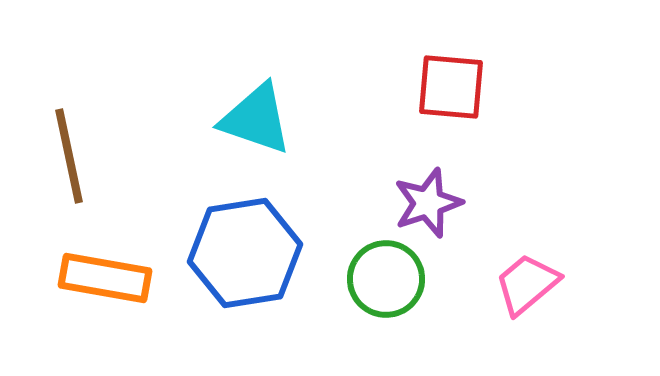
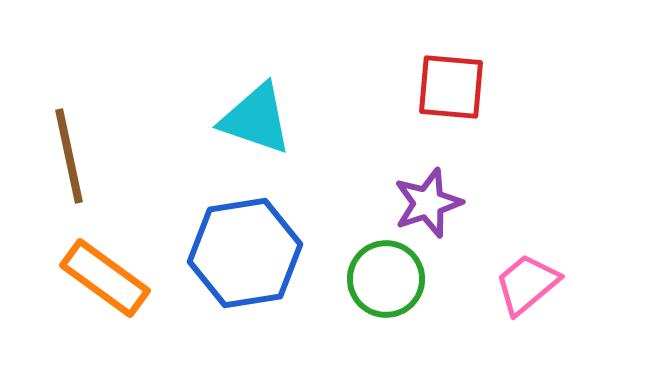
orange rectangle: rotated 26 degrees clockwise
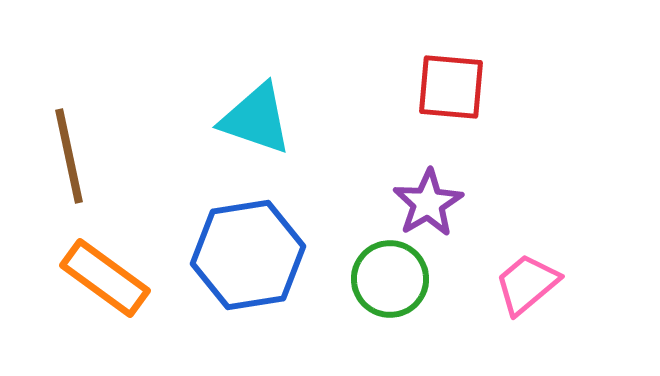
purple star: rotated 12 degrees counterclockwise
blue hexagon: moved 3 px right, 2 px down
green circle: moved 4 px right
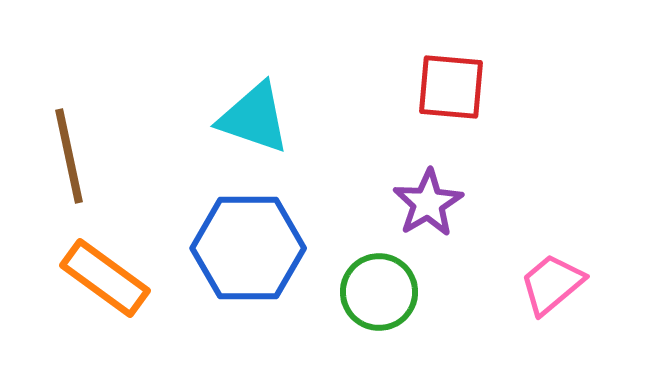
cyan triangle: moved 2 px left, 1 px up
blue hexagon: moved 7 px up; rotated 9 degrees clockwise
green circle: moved 11 px left, 13 px down
pink trapezoid: moved 25 px right
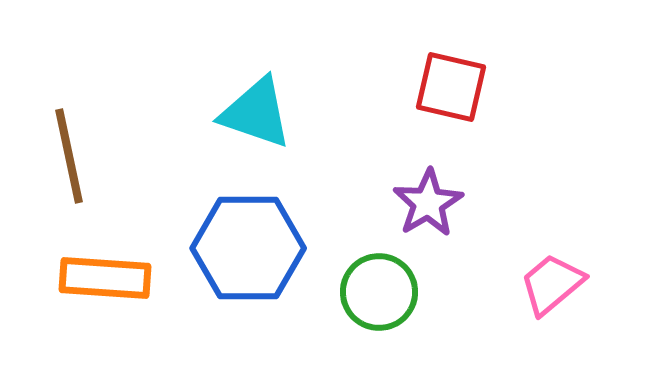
red square: rotated 8 degrees clockwise
cyan triangle: moved 2 px right, 5 px up
orange rectangle: rotated 32 degrees counterclockwise
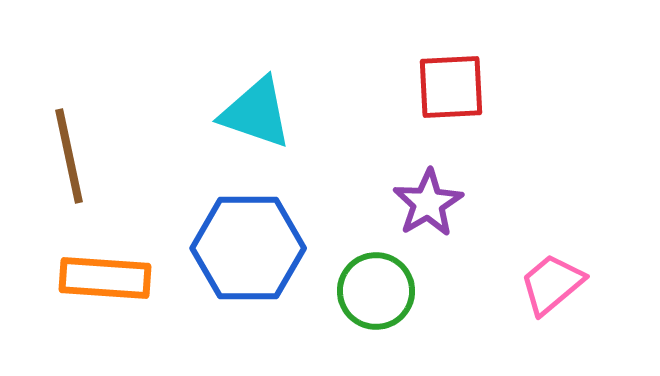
red square: rotated 16 degrees counterclockwise
green circle: moved 3 px left, 1 px up
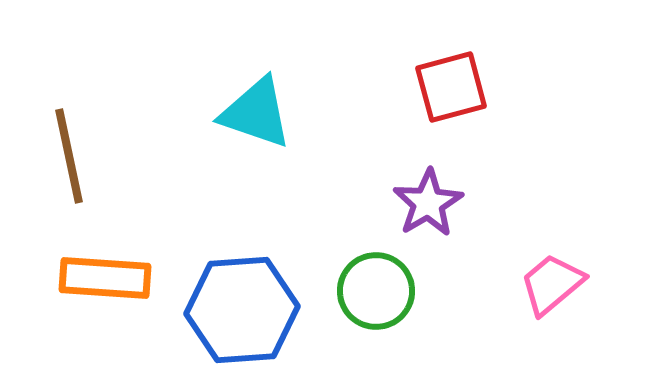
red square: rotated 12 degrees counterclockwise
blue hexagon: moved 6 px left, 62 px down; rotated 4 degrees counterclockwise
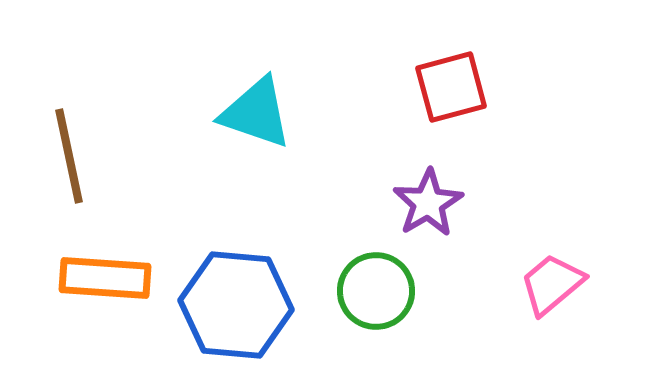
blue hexagon: moved 6 px left, 5 px up; rotated 9 degrees clockwise
